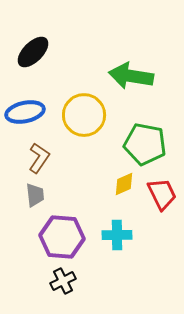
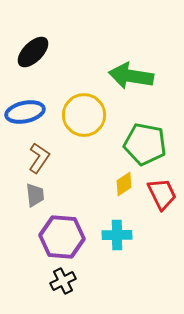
yellow diamond: rotated 10 degrees counterclockwise
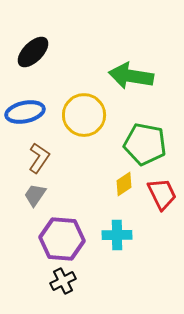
gray trapezoid: rotated 140 degrees counterclockwise
purple hexagon: moved 2 px down
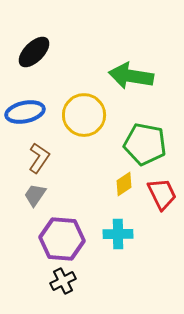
black ellipse: moved 1 px right
cyan cross: moved 1 px right, 1 px up
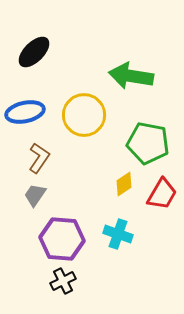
green pentagon: moved 3 px right, 1 px up
red trapezoid: rotated 56 degrees clockwise
cyan cross: rotated 20 degrees clockwise
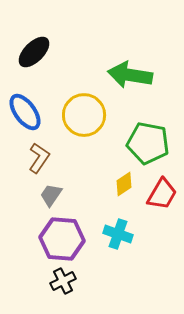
green arrow: moved 1 px left, 1 px up
blue ellipse: rotated 66 degrees clockwise
gray trapezoid: moved 16 px right
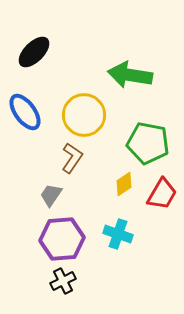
brown L-shape: moved 33 px right
purple hexagon: rotated 9 degrees counterclockwise
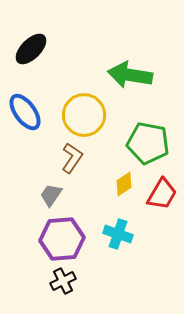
black ellipse: moved 3 px left, 3 px up
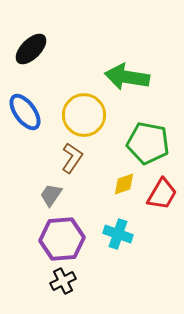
green arrow: moved 3 px left, 2 px down
yellow diamond: rotated 15 degrees clockwise
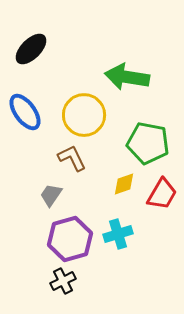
brown L-shape: rotated 60 degrees counterclockwise
cyan cross: rotated 36 degrees counterclockwise
purple hexagon: moved 8 px right; rotated 12 degrees counterclockwise
